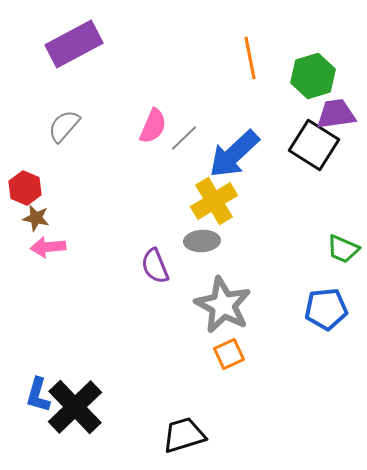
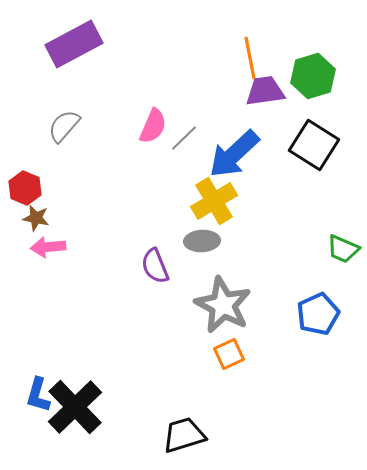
purple trapezoid: moved 71 px left, 23 px up
blue pentagon: moved 8 px left, 5 px down; rotated 18 degrees counterclockwise
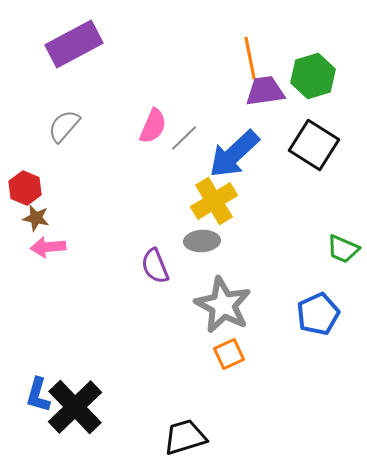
black trapezoid: moved 1 px right, 2 px down
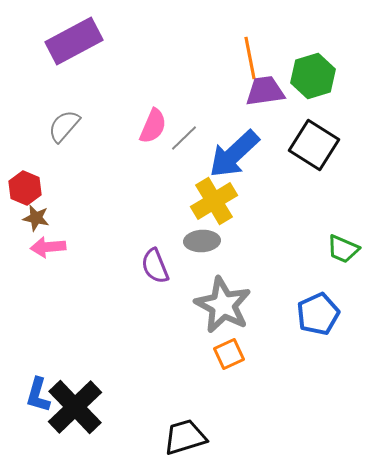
purple rectangle: moved 3 px up
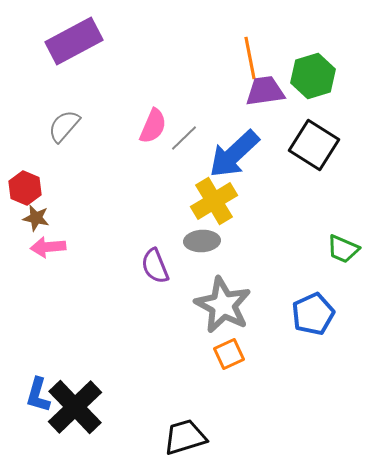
blue pentagon: moved 5 px left
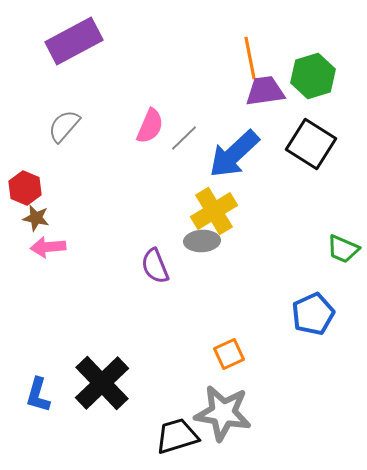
pink semicircle: moved 3 px left
black square: moved 3 px left, 1 px up
yellow cross: moved 10 px down
gray star: moved 108 px down; rotated 18 degrees counterclockwise
black cross: moved 27 px right, 24 px up
black trapezoid: moved 8 px left, 1 px up
